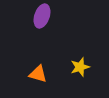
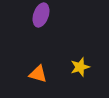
purple ellipse: moved 1 px left, 1 px up
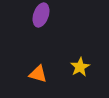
yellow star: rotated 12 degrees counterclockwise
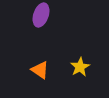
orange triangle: moved 2 px right, 4 px up; rotated 18 degrees clockwise
